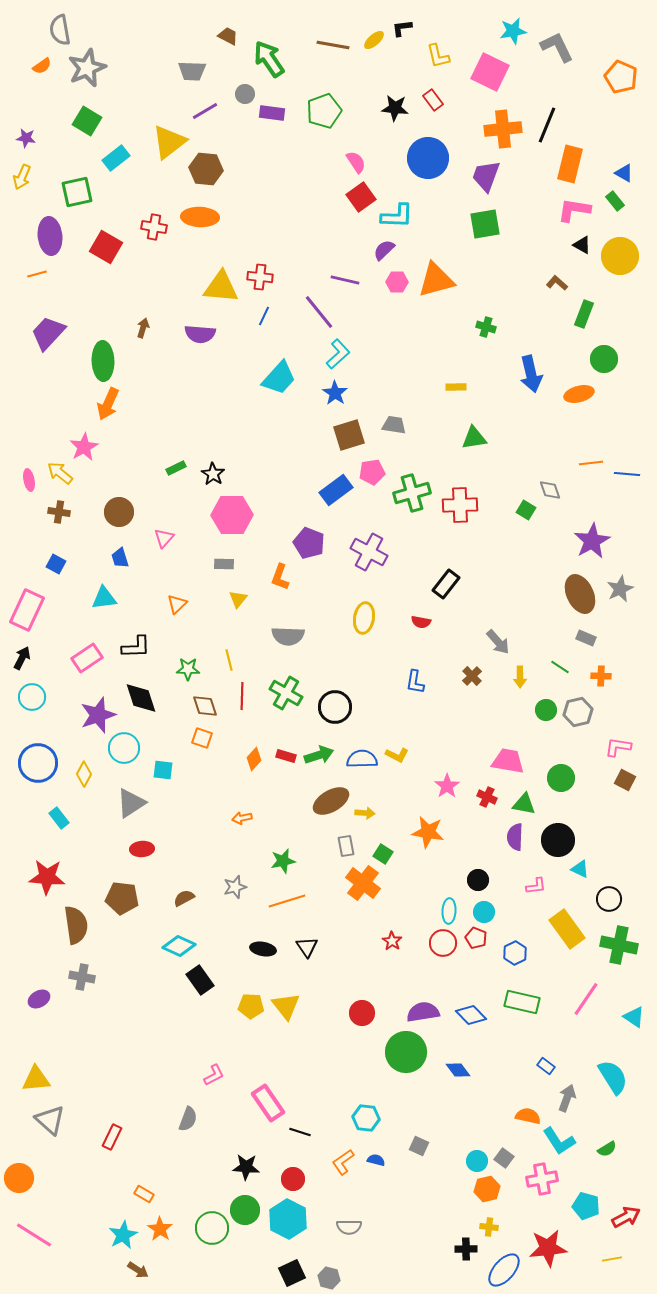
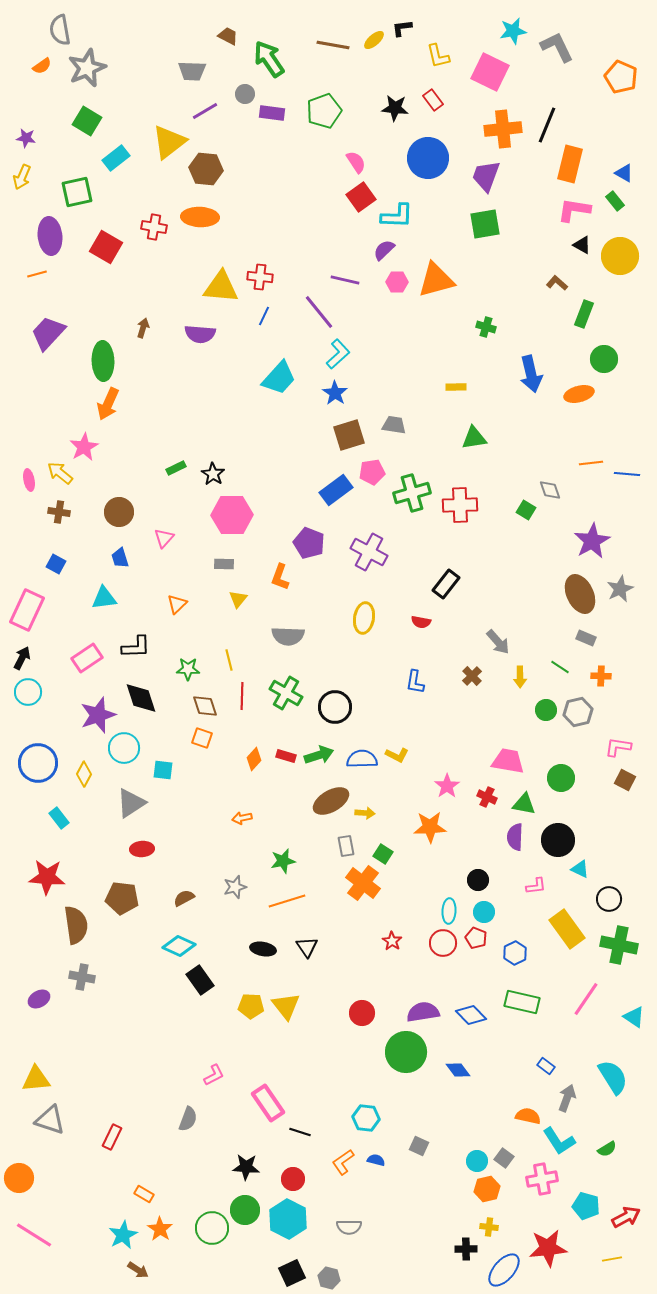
cyan circle at (32, 697): moved 4 px left, 5 px up
orange star at (428, 832): moved 2 px right, 5 px up; rotated 12 degrees counterclockwise
gray triangle at (50, 1120): rotated 24 degrees counterclockwise
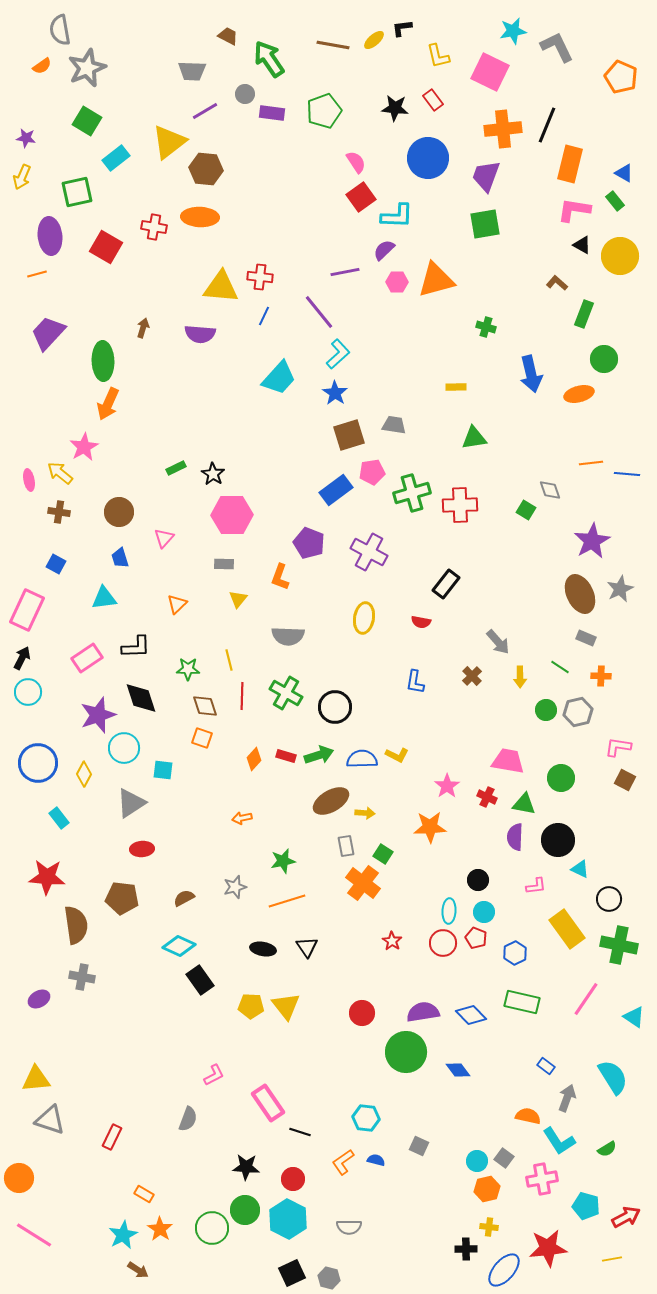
purple line at (345, 280): moved 8 px up; rotated 24 degrees counterclockwise
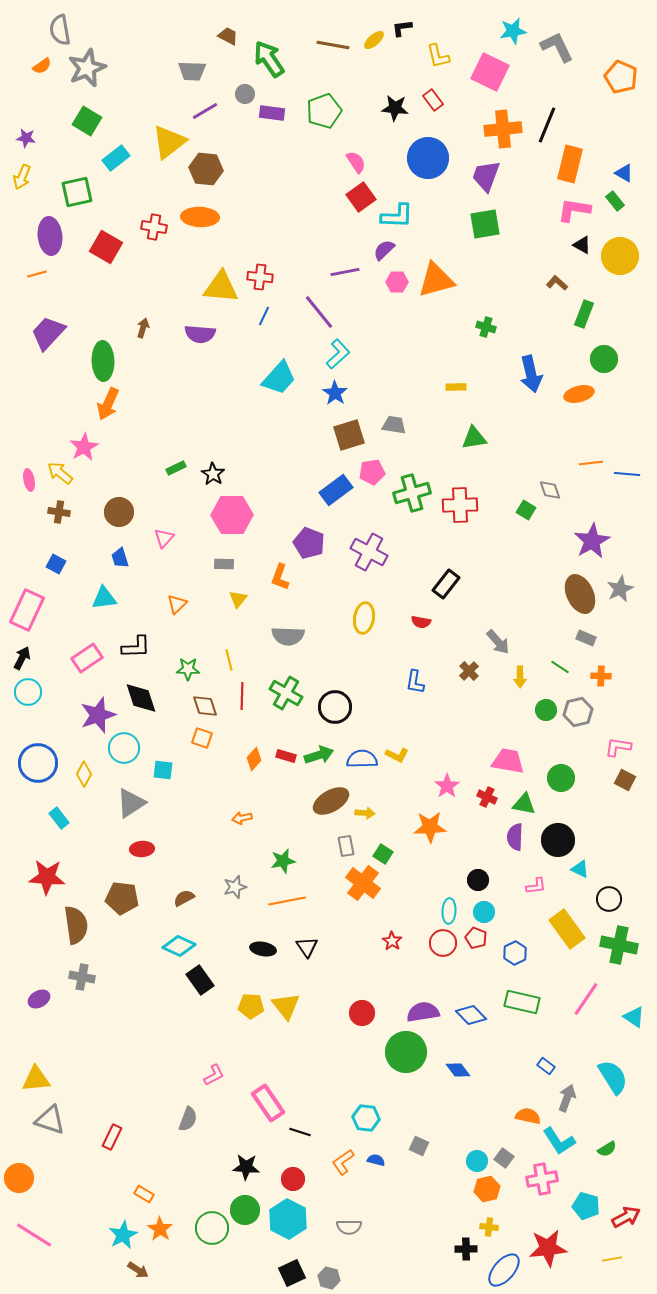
brown cross at (472, 676): moved 3 px left, 5 px up
orange line at (287, 901): rotated 6 degrees clockwise
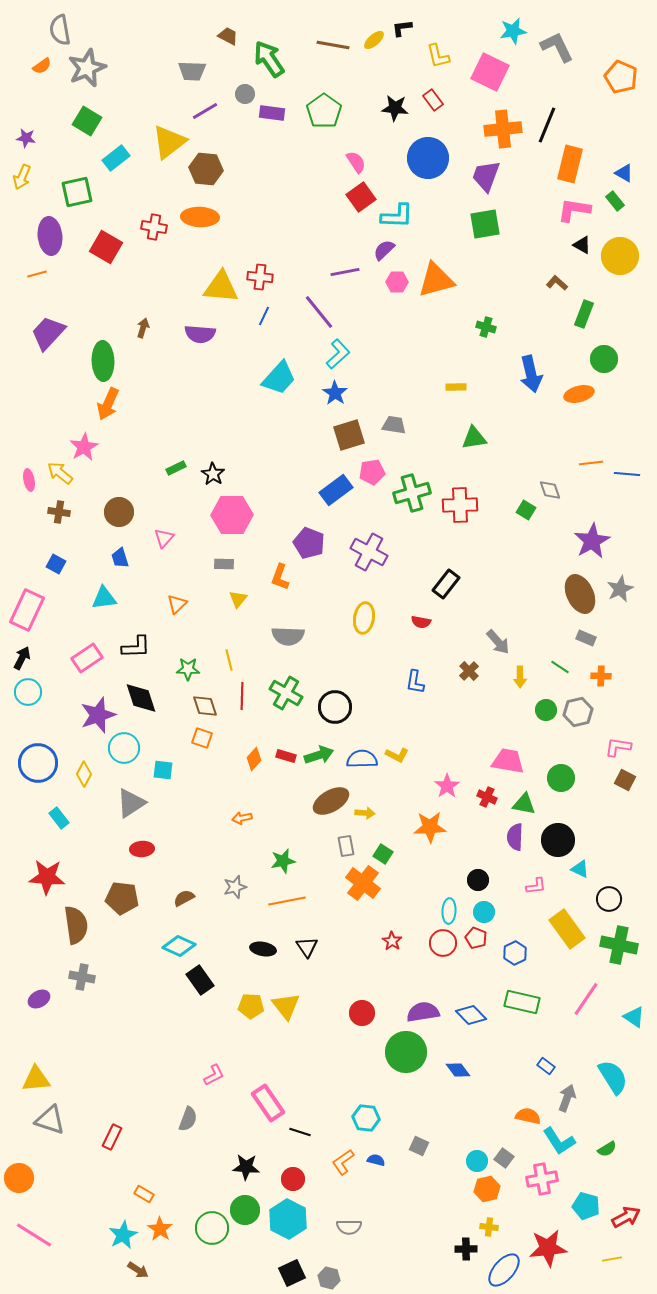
green pentagon at (324, 111): rotated 16 degrees counterclockwise
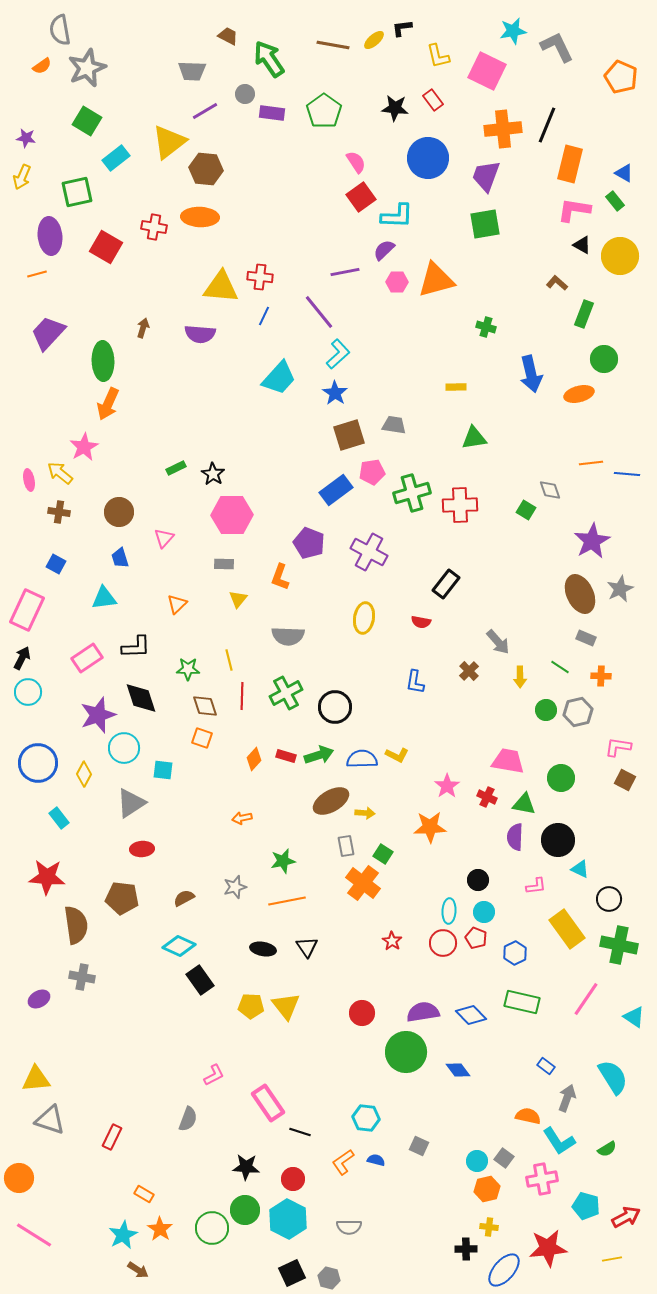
pink square at (490, 72): moved 3 px left, 1 px up
green cross at (286, 693): rotated 32 degrees clockwise
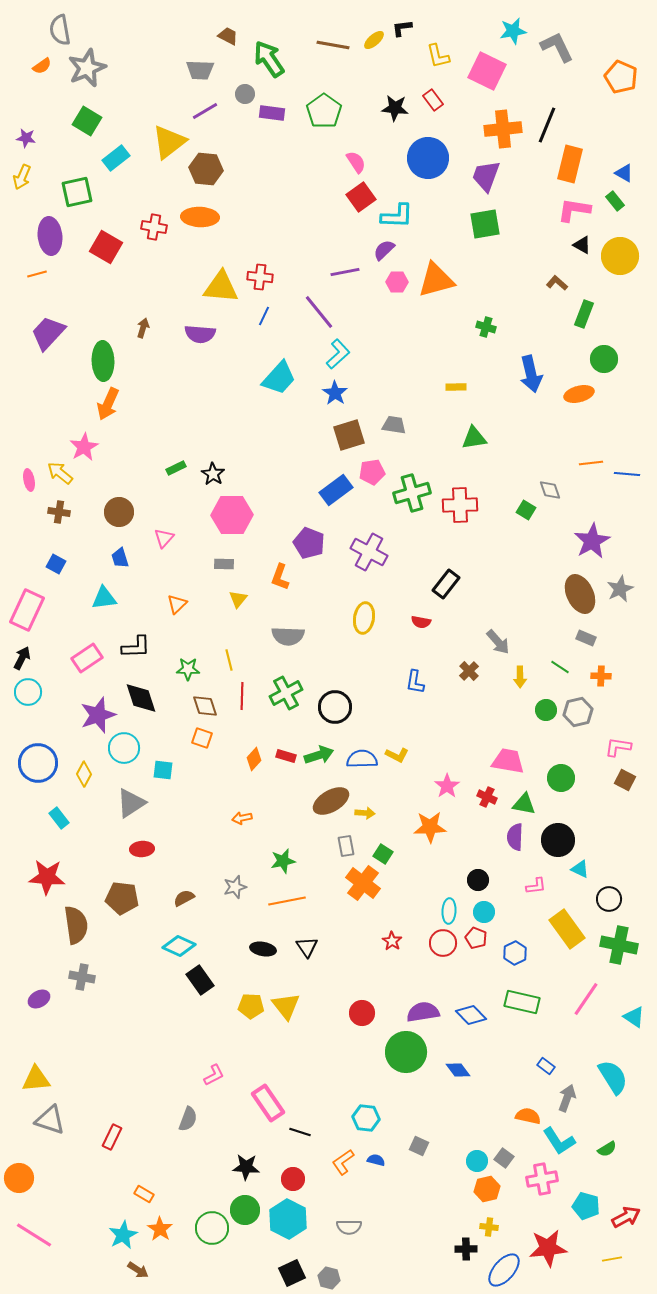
gray trapezoid at (192, 71): moved 8 px right, 1 px up
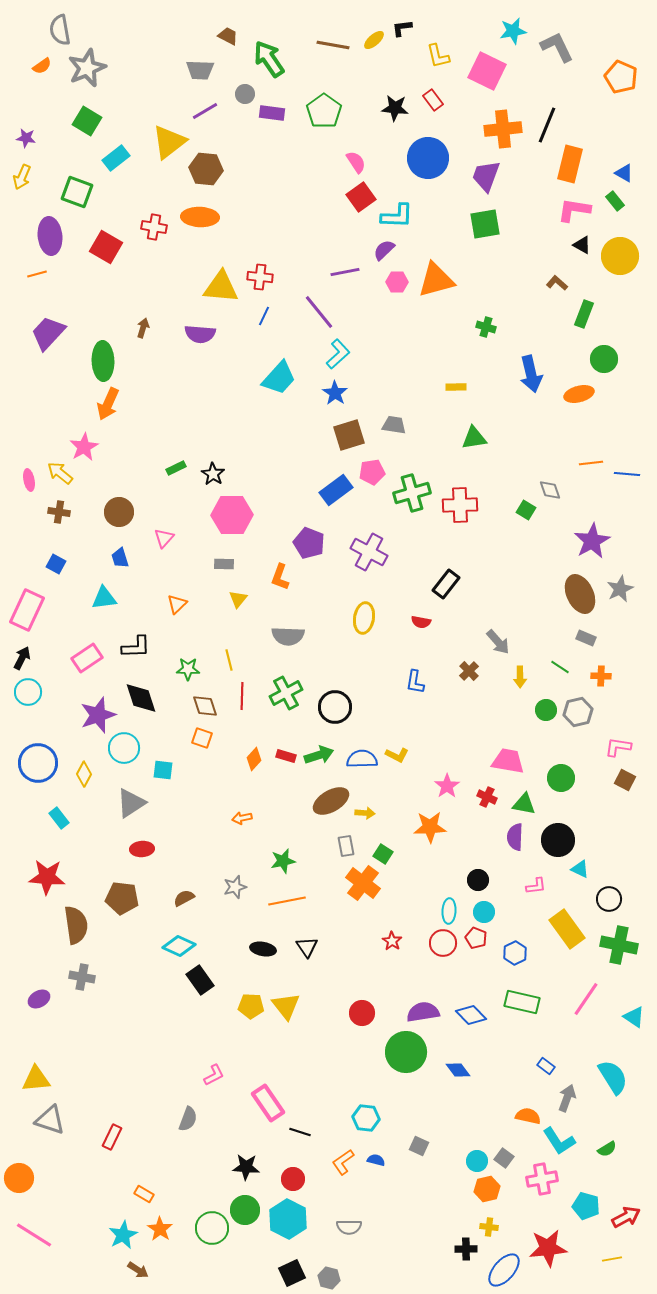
green square at (77, 192): rotated 32 degrees clockwise
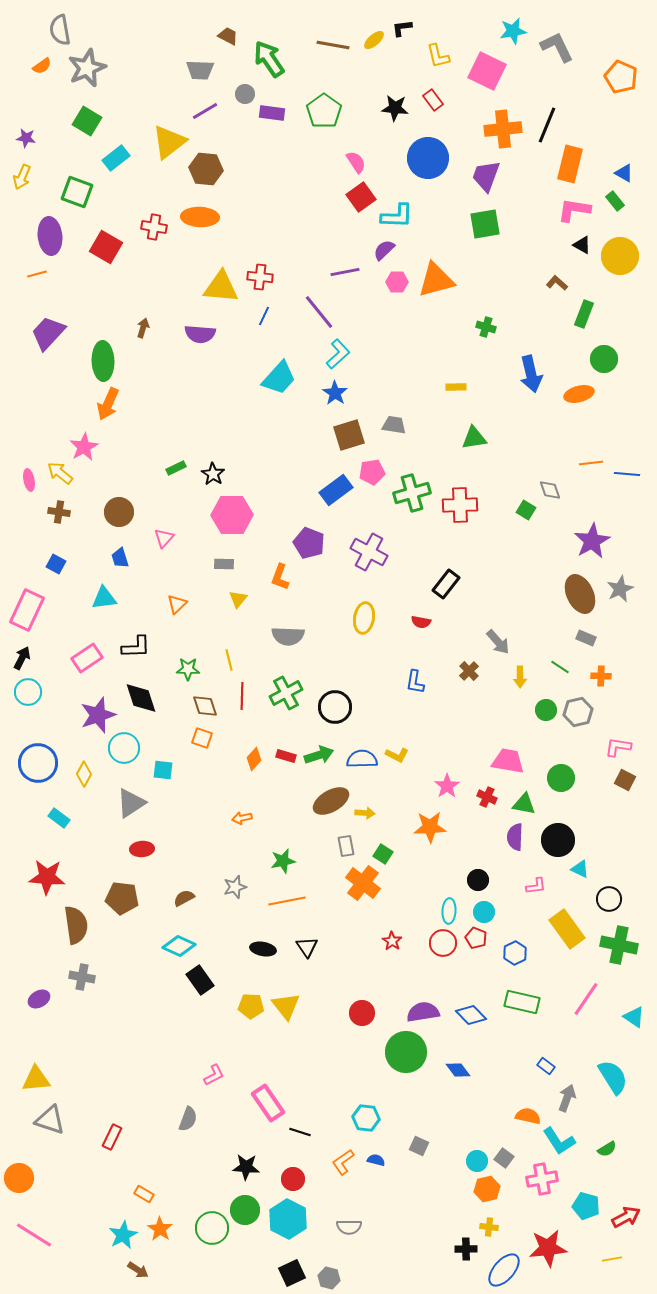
cyan rectangle at (59, 818): rotated 15 degrees counterclockwise
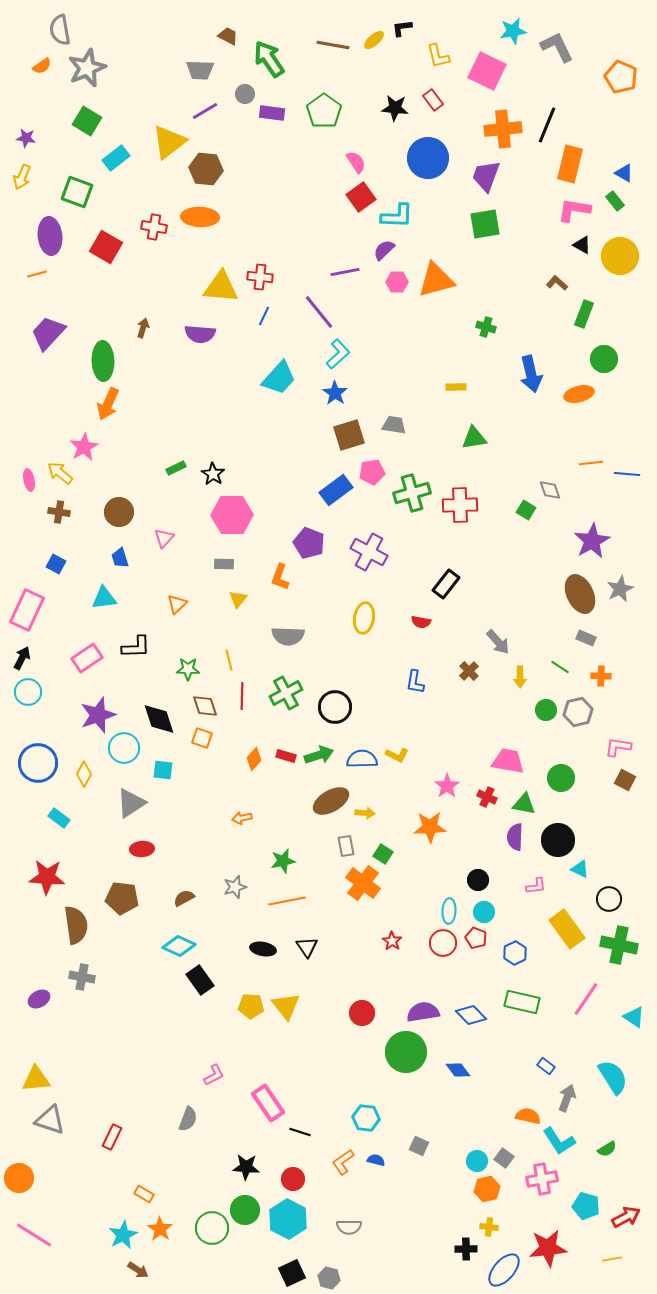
black diamond at (141, 698): moved 18 px right, 21 px down
